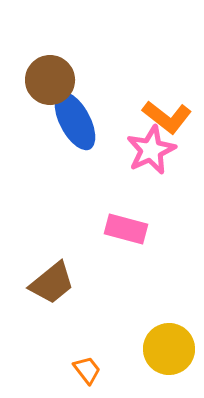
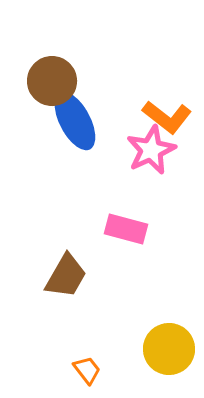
brown circle: moved 2 px right, 1 px down
brown trapezoid: moved 14 px right, 7 px up; rotated 21 degrees counterclockwise
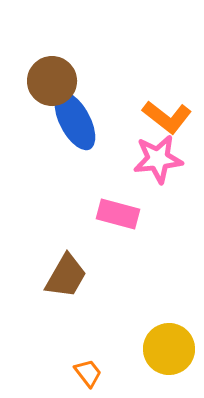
pink star: moved 7 px right, 9 px down; rotated 18 degrees clockwise
pink rectangle: moved 8 px left, 15 px up
orange trapezoid: moved 1 px right, 3 px down
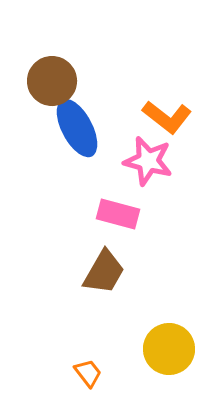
blue ellipse: moved 2 px right, 7 px down
pink star: moved 10 px left, 2 px down; rotated 21 degrees clockwise
brown trapezoid: moved 38 px right, 4 px up
